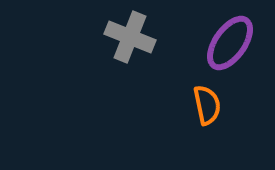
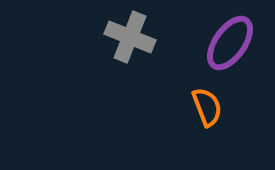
orange semicircle: moved 2 px down; rotated 9 degrees counterclockwise
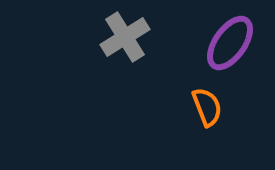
gray cross: moved 5 px left; rotated 36 degrees clockwise
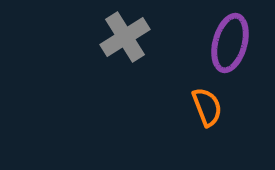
purple ellipse: rotated 20 degrees counterclockwise
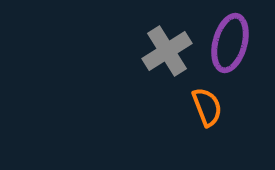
gray cross: moved 42 px right, 14 px down
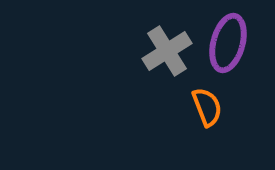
purple ellipse: moved 2 px left
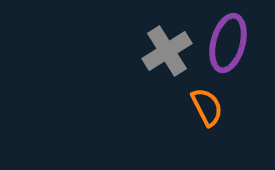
orange semicircle: rotated 6 degrees counterclockwise
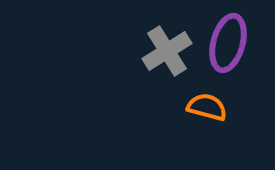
orange semicircle: rotated 48 degrees counterclockwise
